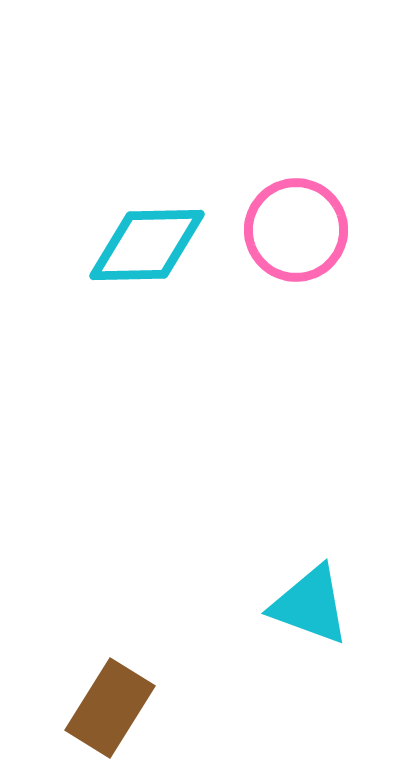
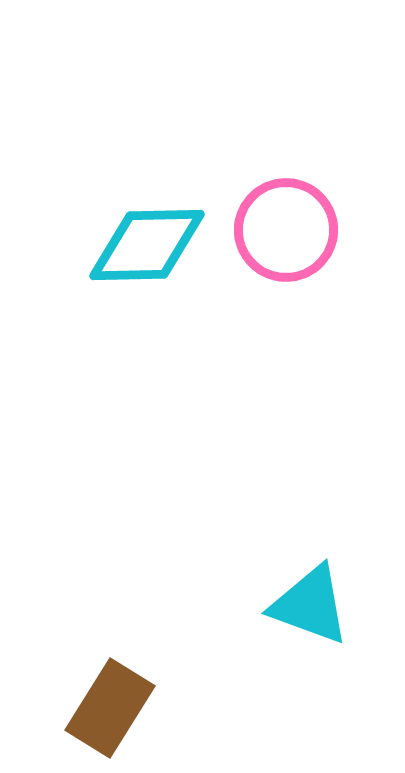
pink circle: moved 10 px left
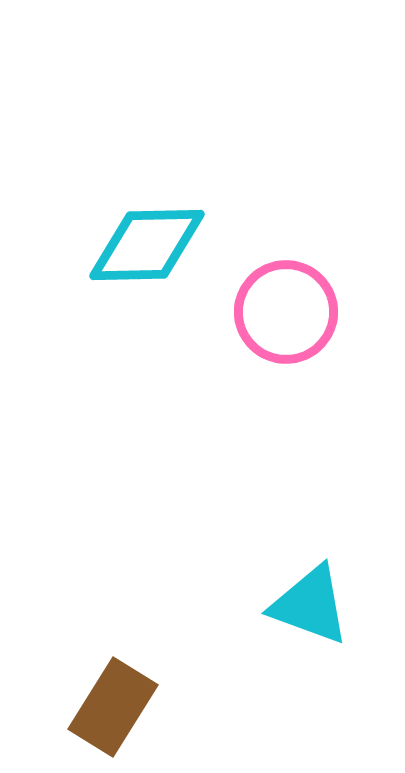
pink circle: moved 82 px down
brown rectangle: moved 3 px right, 1 px up
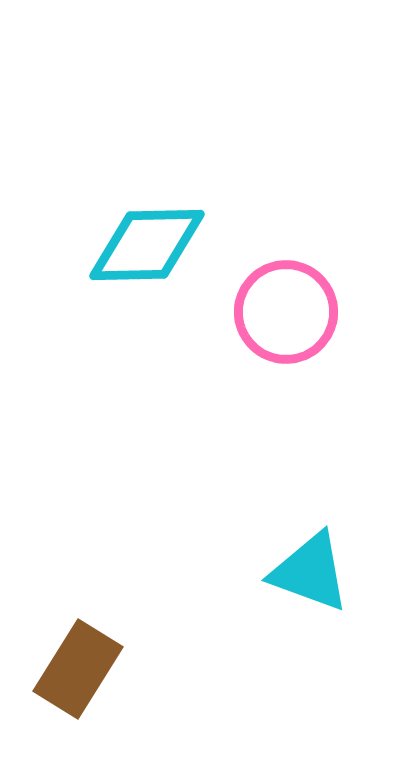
cyan triangle: moved 33 px up
brown rectangle: moved 35 px left, 38 px up
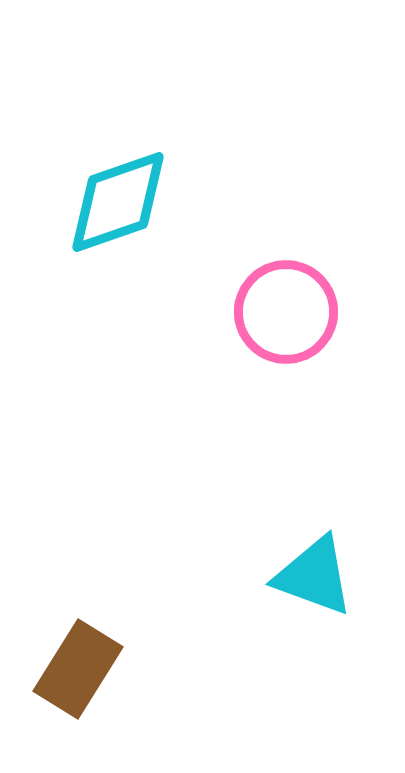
cyan diamond: moved 29 px left, 43 px up; rotated 18 degrees counterclockwise
cyan triangle: moved 4 px right, 4 px down
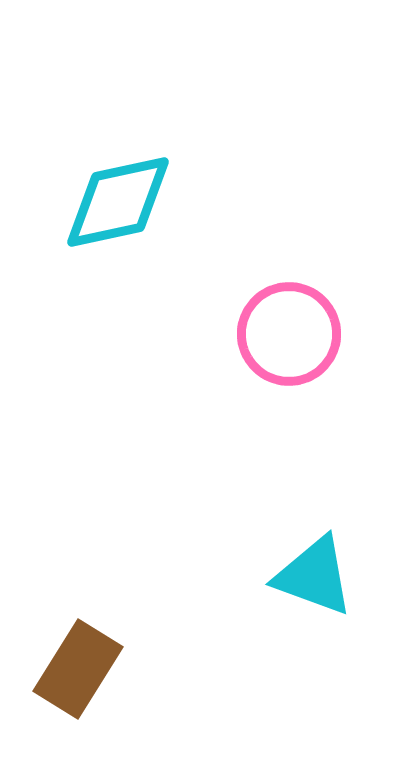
cyan diamond: rotated 7 degrees clockwise
pink circle: moved 3 px right, 22 px down
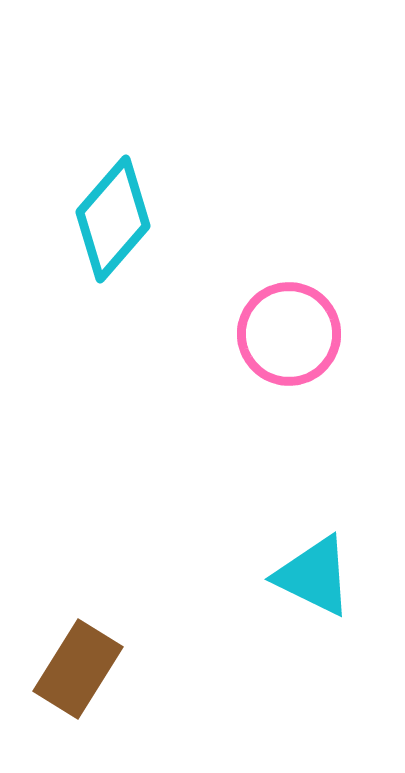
cyan diamond: moved 5 px left, 17 px down; rotated 37 degrees counterclockwise
cyan triangle: rotated 6 degrees clockwise
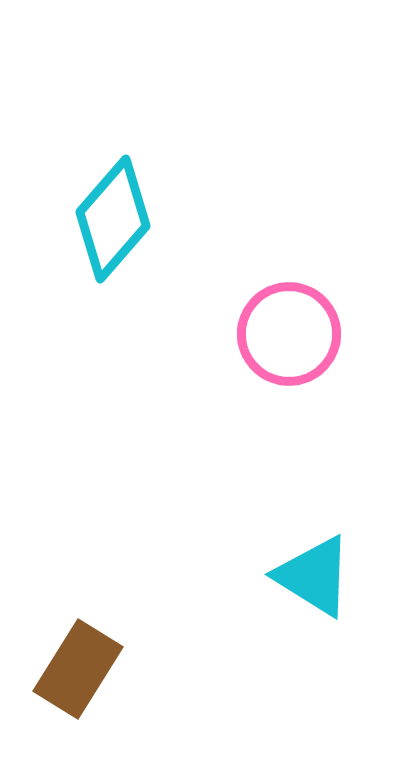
cyan triangle: rotated 6 degrees clockwise
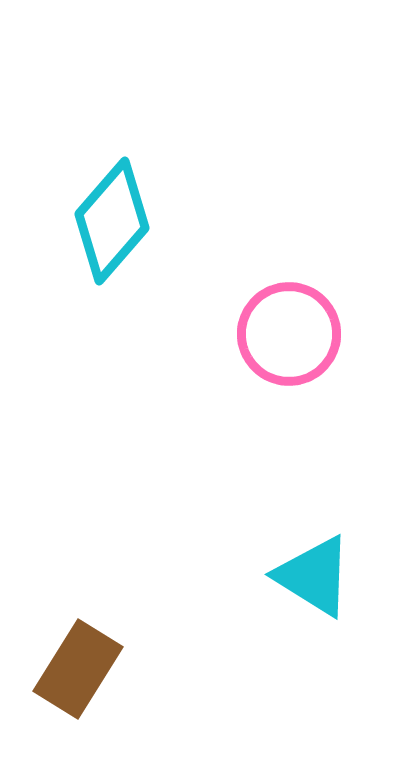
cyan diamond: moved 1 px left, 2 px down
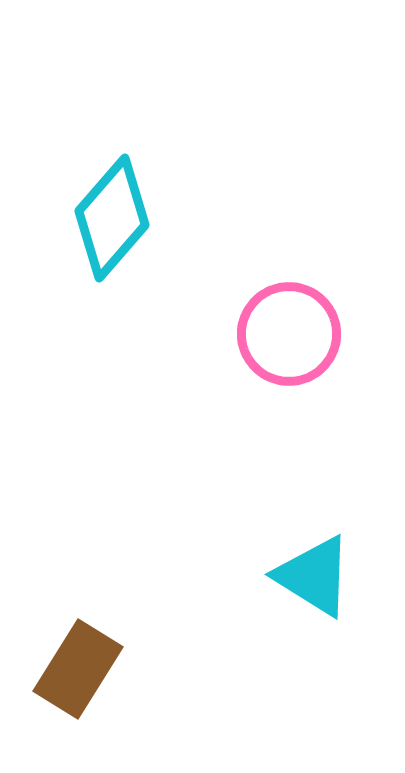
cyan diamond: moved 3 px up
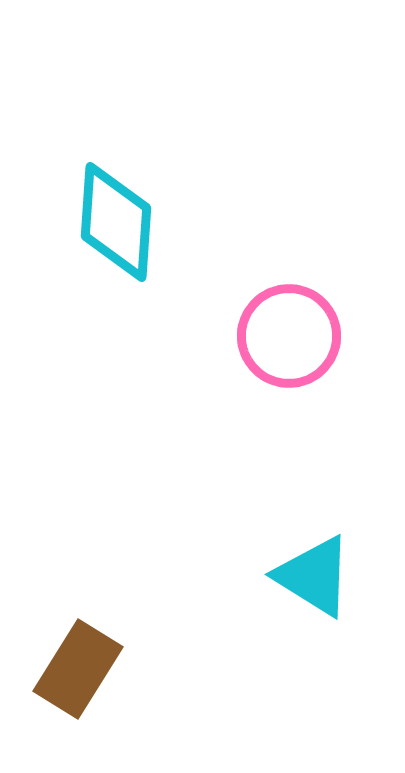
cyan diamond: moved 4 px right, 4 px down; rotated 37 degrees counterclockwise
pink circle: moved 2 px down
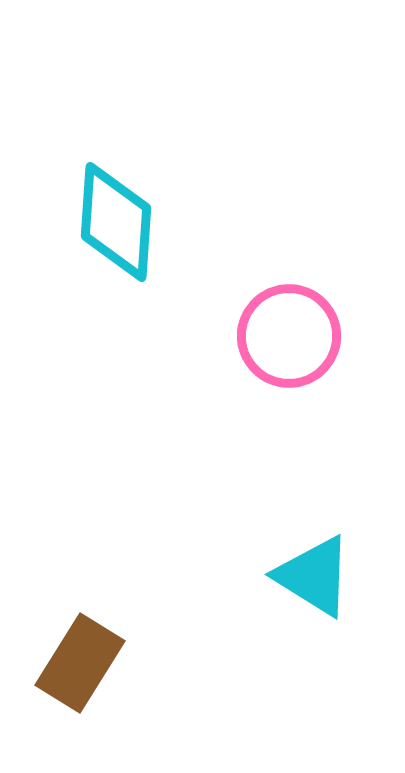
brown rectangle: moved 2 px right, 6 px up
